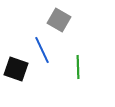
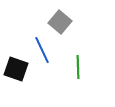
gray square: moved 1 px right, 2 px down; rotated 10 degrees clockwise
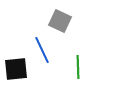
gray square: moved 1 px up; rotated 15 degrees counterclockwise
black square: rotated 25 degrees counterclockwise
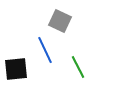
blue line: moved 3 px right
green line: rotated 25 degrees counterclockwise
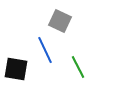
black square: rotated 15 degrees clockwise
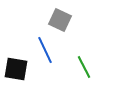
gray square: moved 1 px up
green line: moved 6 px right
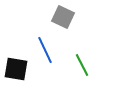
gray square: moved 3 px right, 3 px up
green line: moved 2 px left, 2 px up
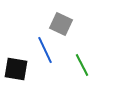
gray square: moved 2 px left, 7 px down
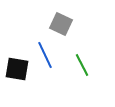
blue line: moved 5 px down
black square: moved 1 px right
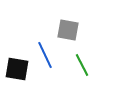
gray square: moved 7 px right, 6 px down; rotated 15 degrees counterclockwise
